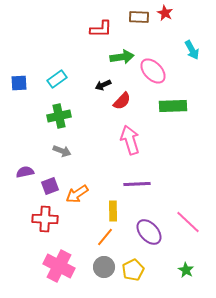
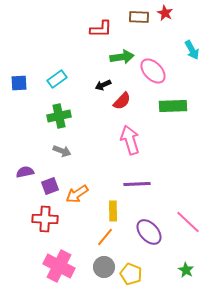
yellow pentagon: moved 2 px left, 4 px down; rotated 25 degrees counterclockwise
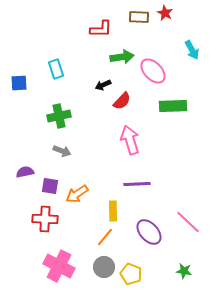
cyan rectangle: moved 1 px left, 10 px up; rotated 72 degrees counterclockwise
purple square: rotated 30 degrees clockwise
green star: moved 2 px left, 1 px down; rotated 21 degrees counterclockwise
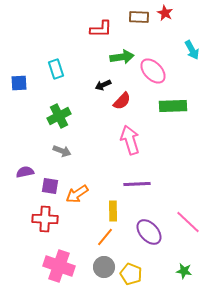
green cross: rotated 15 degrees counterclockwise
pink cross: rotated 8 degrees counterclockwise
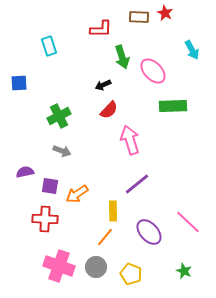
green arrow: rotated 80 degrees clockwise
cyan rectangle: moved 7 px left, 23 px up
red semicircle: moved 13 px left, 9 px down
purple line: rotated 36 degrees counterclockwise
gray circle: moved 8 px left
green star: rotated 14 degrees clockwise
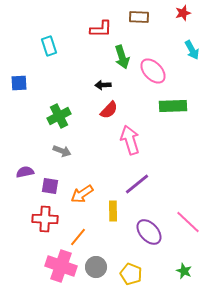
red star: moved 18 px right; rotated 28 degrees clockwise
black arrow: rotated 21 degrees clockwise
orange arrow: moved 5 px right
orange line: moved 27 px left
pink cross: moved 2 px right
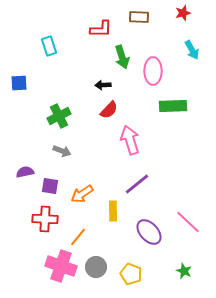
pink ellipse: rotated 44 degrees clockwise
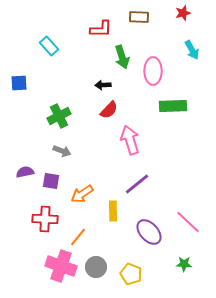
cyan rectangle: rotated 24 degrees counterclockwise
purple square: moved 1 px right, 5 px up
green star: moved 7 px up; rotated 21 degrees counterclockwise
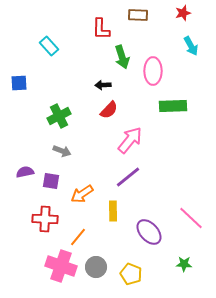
brown rectangle: moved 1 px left, 2 px up
red L-shape: rotated 90 degrees clockwise
cyan arrow: moved 1 px left, 4 px up
pink arrow: rotated 56 degrees clockwise
purple line: moved 9 px left, 7 px up
pink line: moved 3 px right, 4 px up
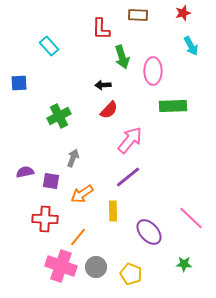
gray arrow: moved 11 px right, 7 px down; rotated 90 degrees counterclockwise
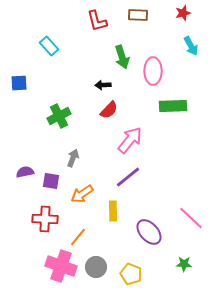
red L-shape: moved 4 px left, 8 px up; rotated 15 degrees counterclockwise
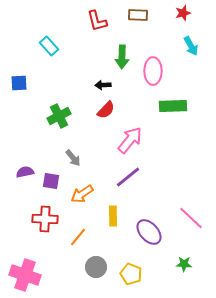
green arrow: rotated 20 degrees clockwise
red semicircle: moved 3 px left
gray arrow: rotated 120 degrees clockwise
yellow rectangle: moved 5 px down
pink cross: moved 36 px left, 9 px down
